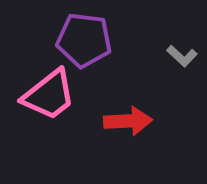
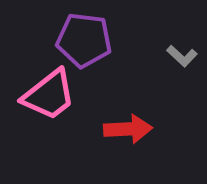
red arrow: moved 8 px down
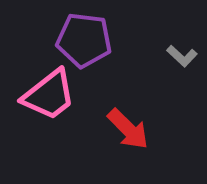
red arrow: rotated 48 degrees clockwise
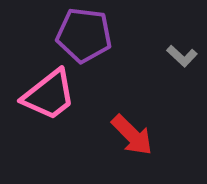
purple pentagon: moved 5 px up
red arrow: moved 4 px right, 6 px down
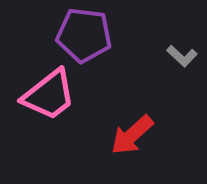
red arrow: rotated 93 degrees clockwise
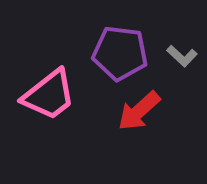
purple pentagon: moved 36 px right, 18 px down
red arrow: moved 7 px right, 24 px up
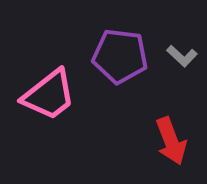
purple pentagon: moved 3 px down
red arrow: moved 32 px right, 30 px down; rotated 69 degrees counterclockwise
